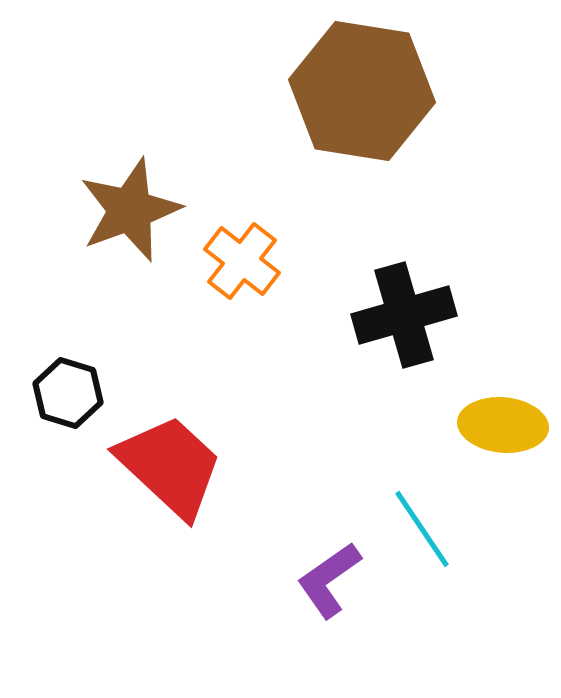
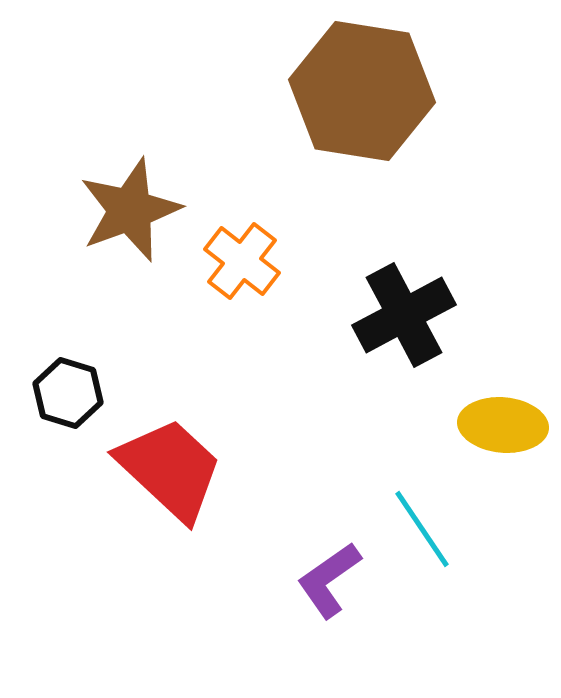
black cross: rotated 12 degrees counterclockwise
red trapezoid: moved 3 px down
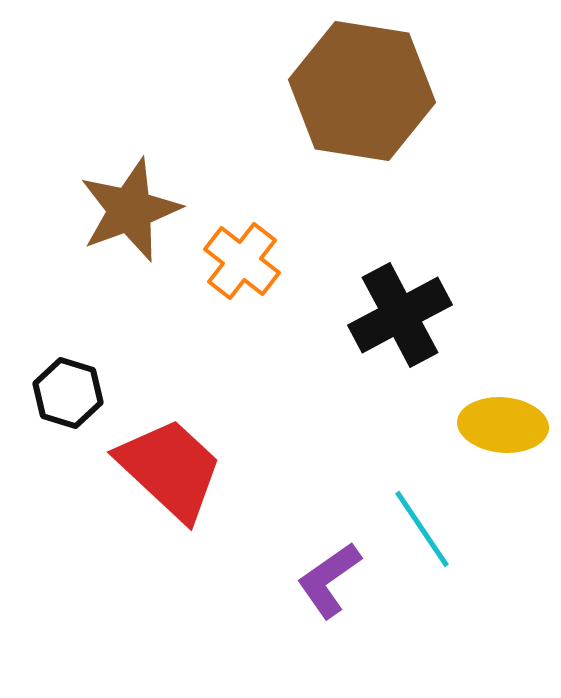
black cross: moved 4 px left
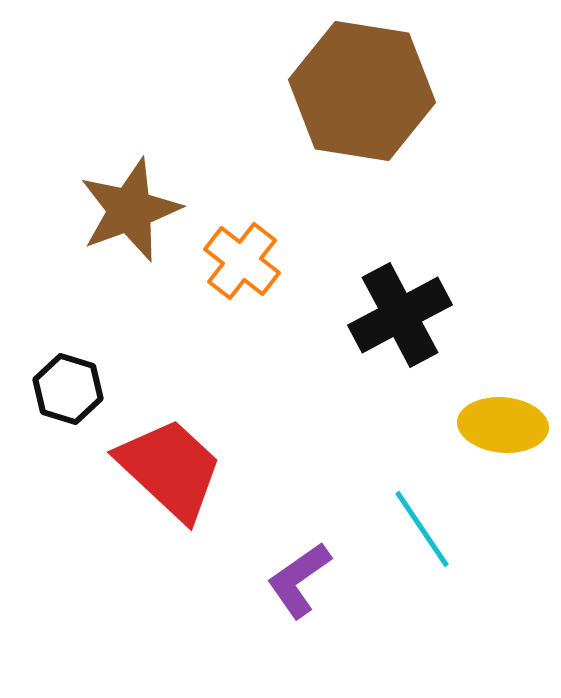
black hexagon: moved 4 px up
purple L-shape: moved 30 px left
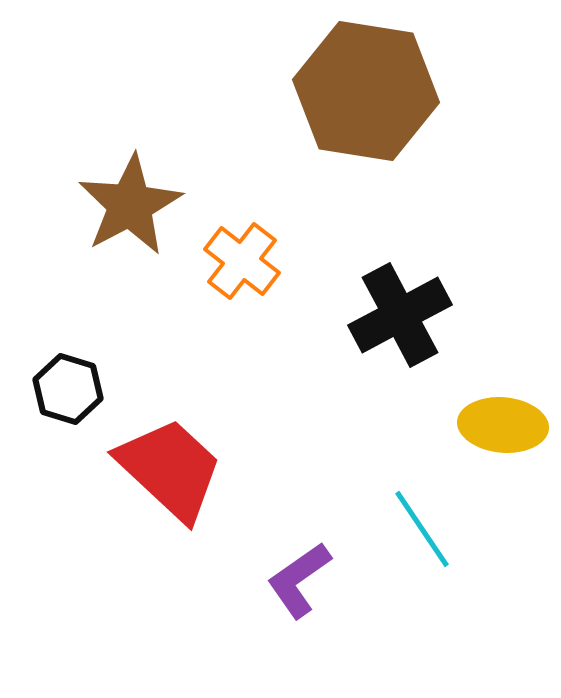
brown hexagon: moved 4 px right
brown star: moved 5 px up; rotated 8 degrees counterclockwise
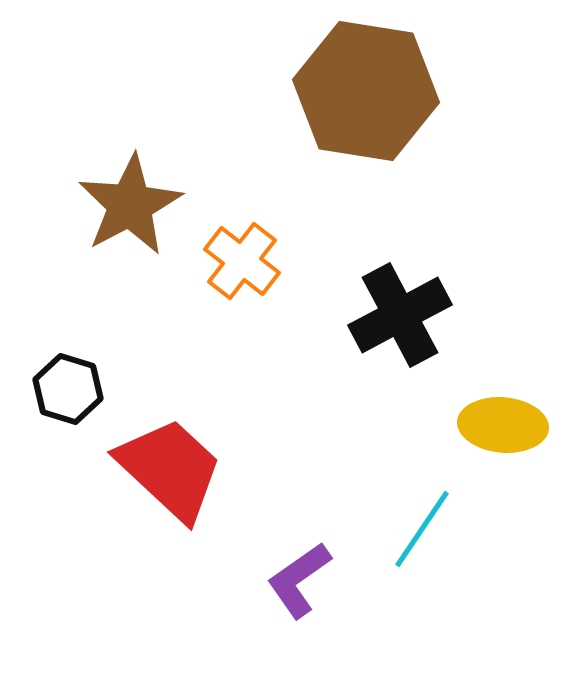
cyan line: rotated 68 degrees clockwise
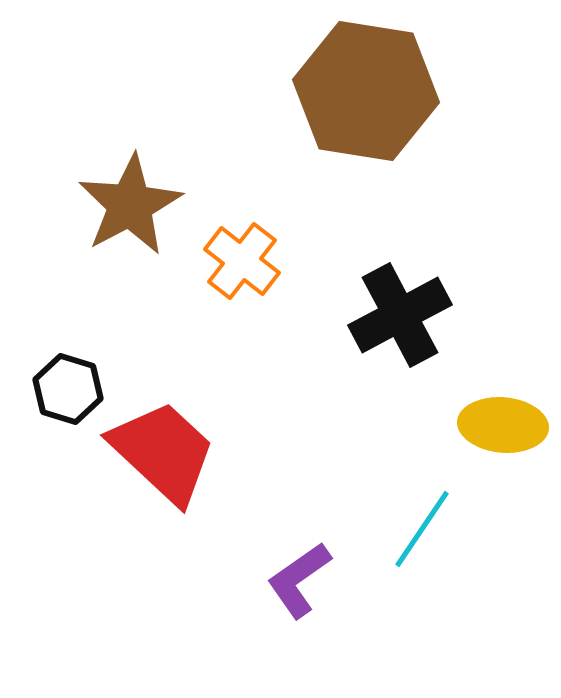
red trapezoid: moved 7 px left, 17 px up
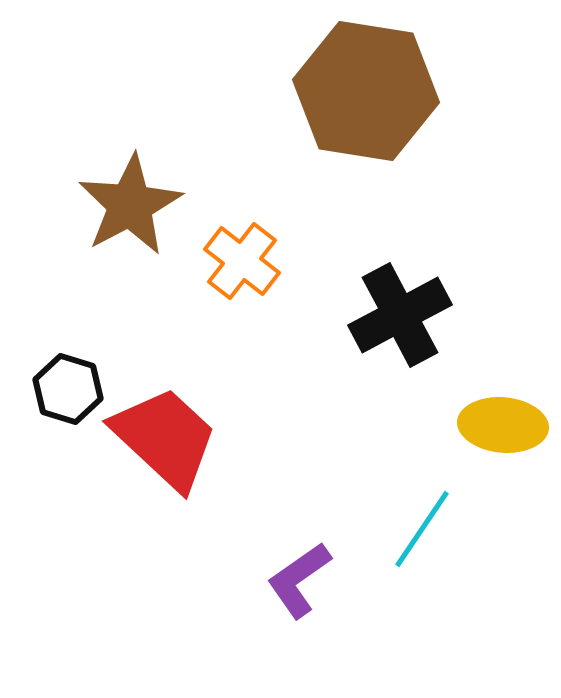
red trapezoid: moved 2 px right, 14 px up
